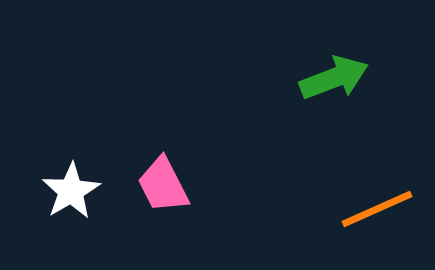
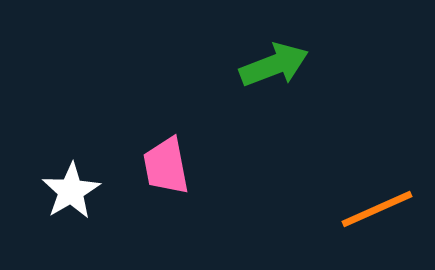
green arrow: moved 60 px left, 13 px up
pink trapezoid: moved 3 px right, 19 px up; rotated 16 degrees clockwise
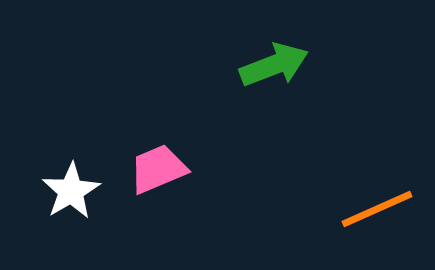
pink trapezoid: moved 8 px left, 3 px down; rotated 78 degrees clockwise
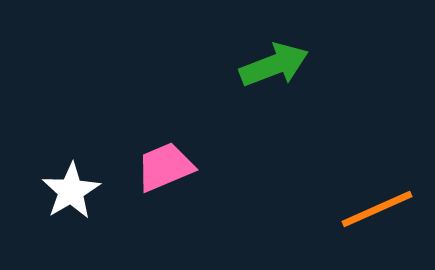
pink trapezoid: moved 7 px right, 2 px up
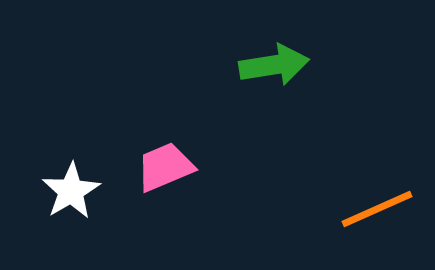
green arrow: rotated 12 degrees clockwise
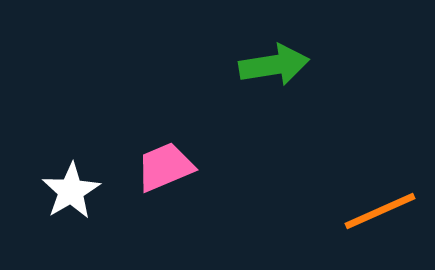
orange line: moved 3 px right, 2 px down
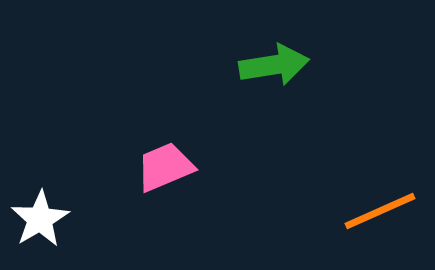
white star: moved 31 px left, 28 px down
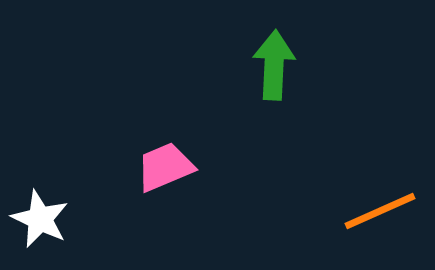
green arrow: rotated 78 degrees counterclockwise
white star: rotated 16 degrees counterclockwise
